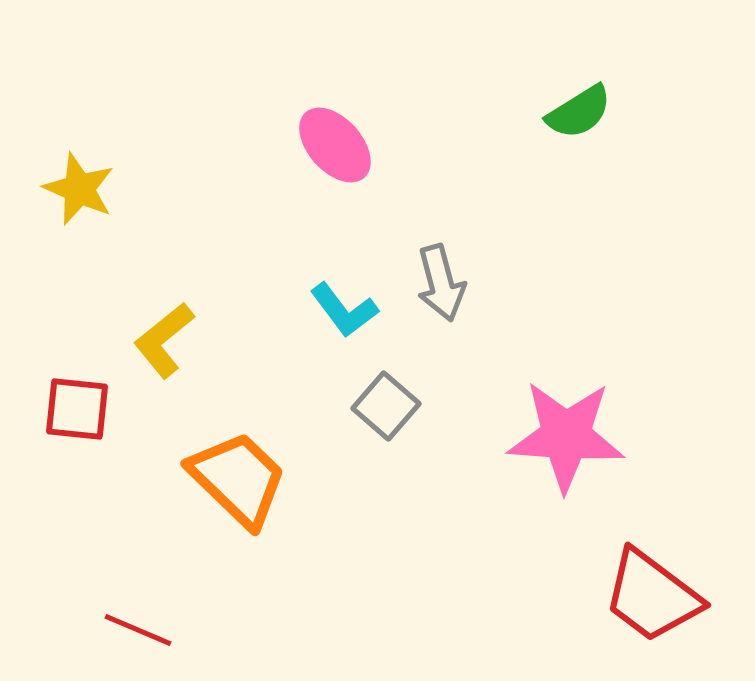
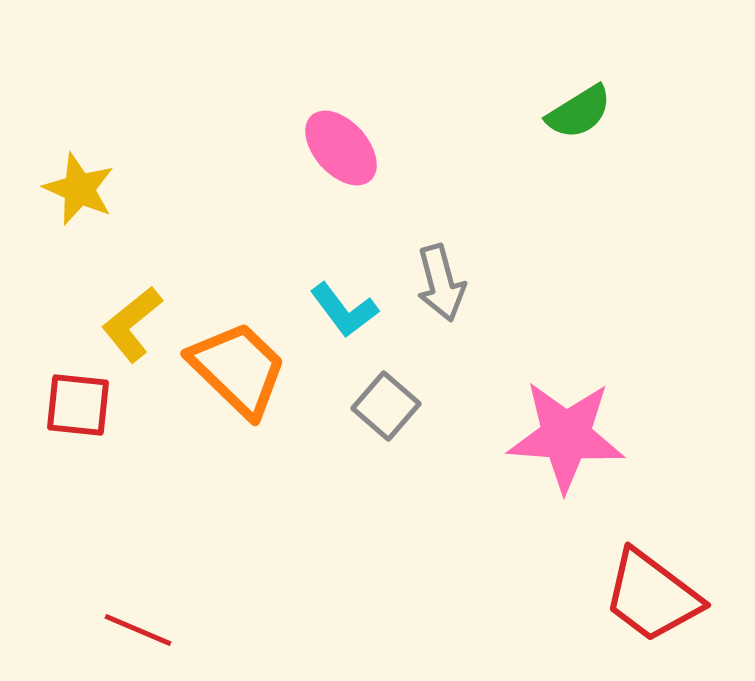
pink ellipse: moved 6 px right, 3 px down
yellow L-shape: moved 32 px left, 16 px up
red square: moved 1 px right, 4 px up
orange trapezoid: moved 110 px up
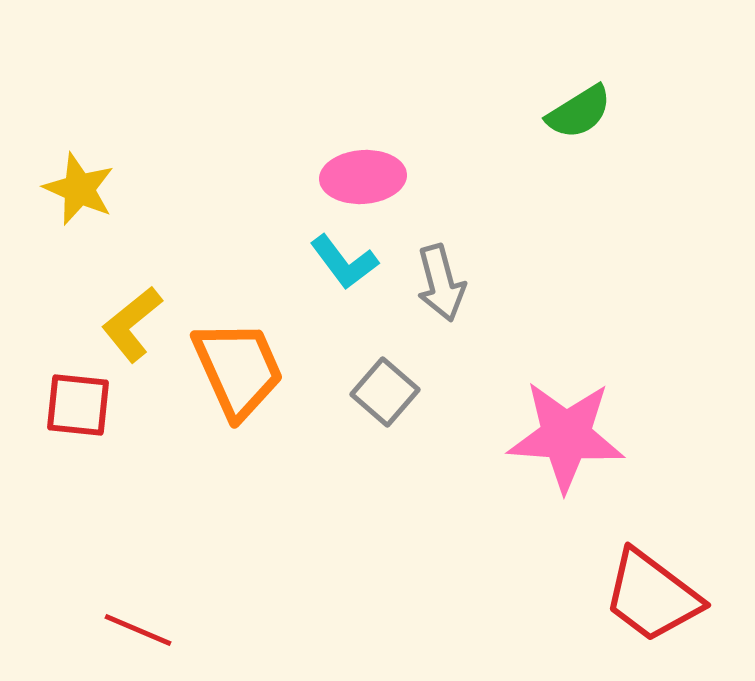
pink ellipse: moved 22 px right, 29 px down; rotated 52 degrees counterclockwise
cyan L-shape: moved 48 px up
orange trapezoid: rotated 22 degrees clockwise
gray square: moved 1 px left, 14 px up
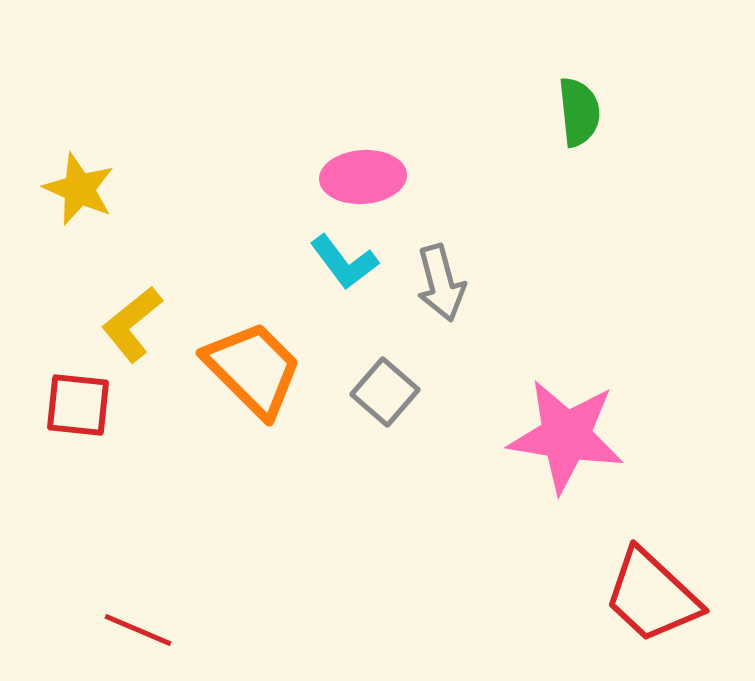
green semicircle: rotated 64 degrees counterclockwise
orange trapezoid: moved 15 px right; rotated 21 degrees counterclockwise
pink star: rotated 5 degrees clockwise
red trapezoid: rotated 6 degrees clockwise
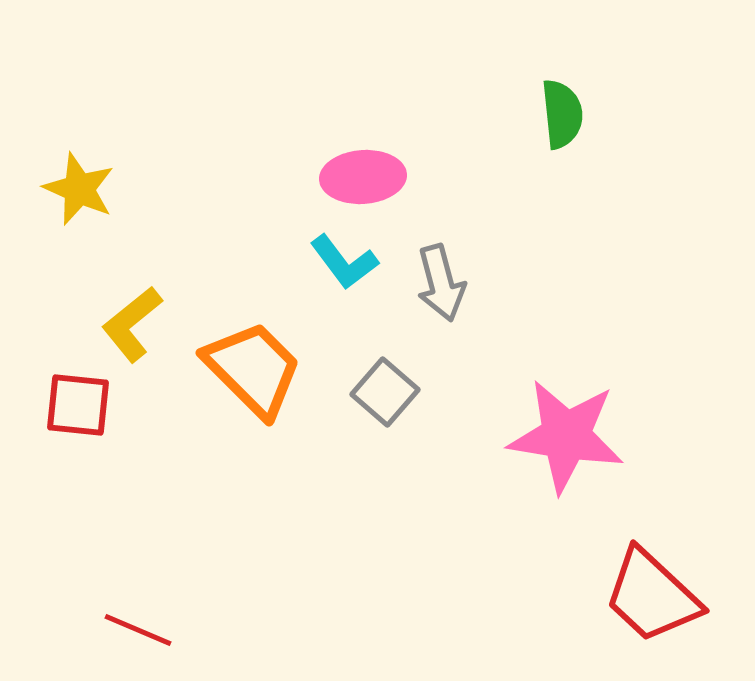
green semicircle: moved 17 px left, 2 px down
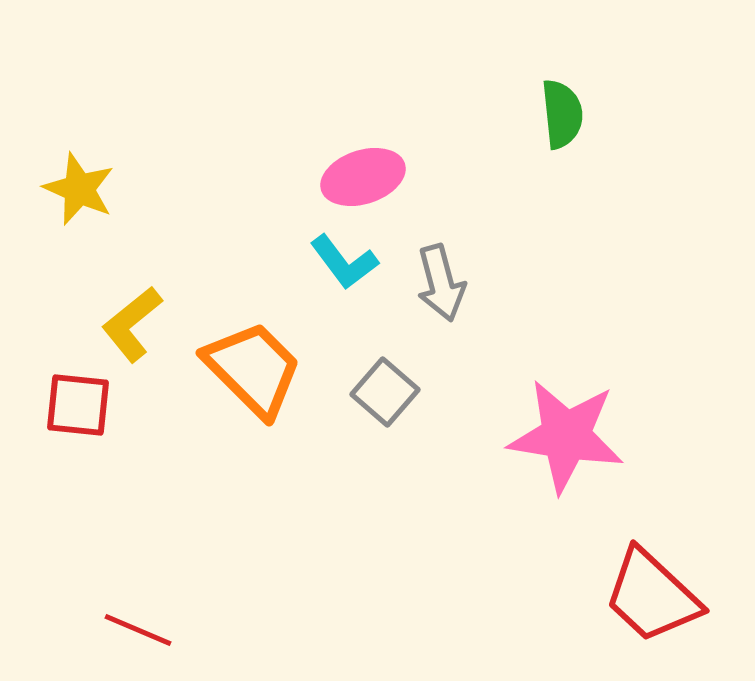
pink ellipse: rotated 14 degrees counterclockwise
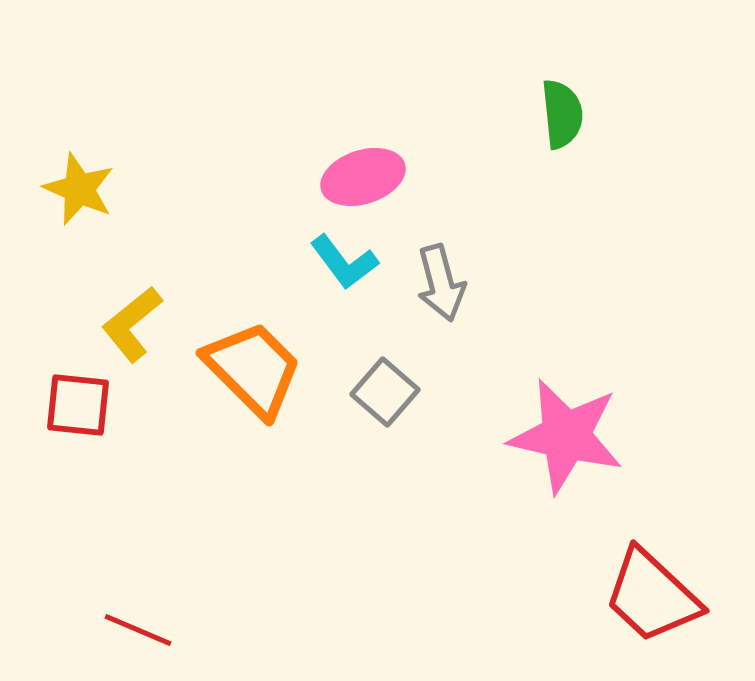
pink star: rotated 4 degrees clockwise
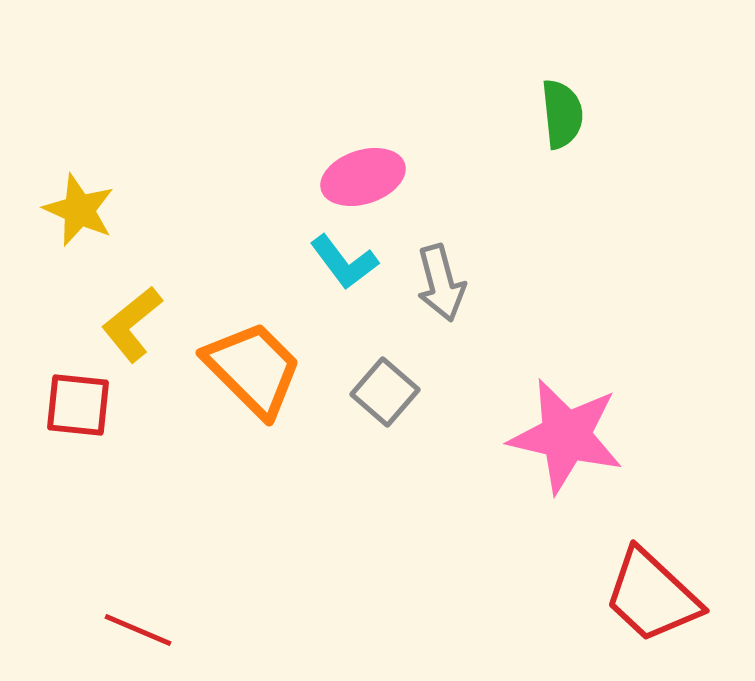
yellow star: moved 21 px down
